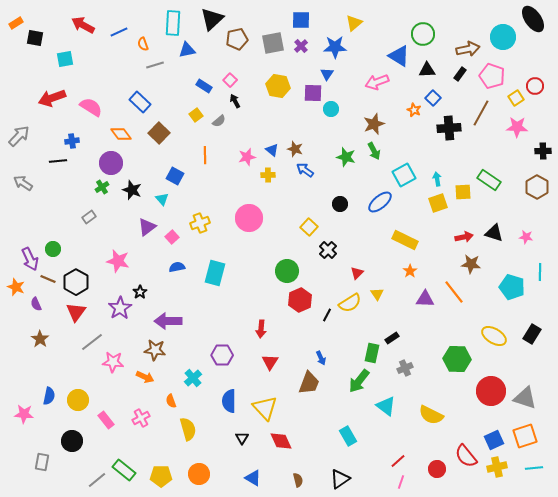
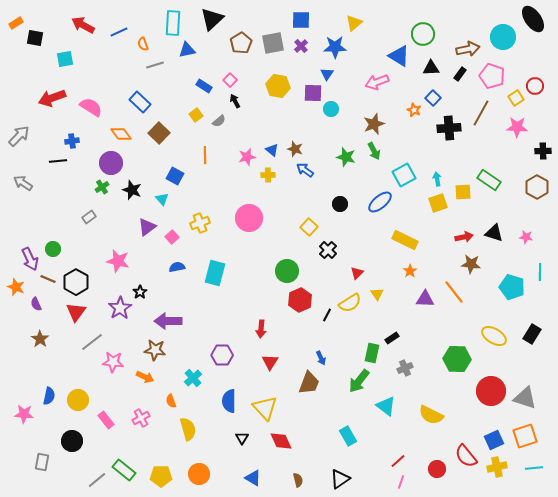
brown pentagon at (237, 39): moved 4 px right, 4 px down; rotated 20 degrees counterclockwise
black triangle at (427, 70): moved 4 px right, 2 px up
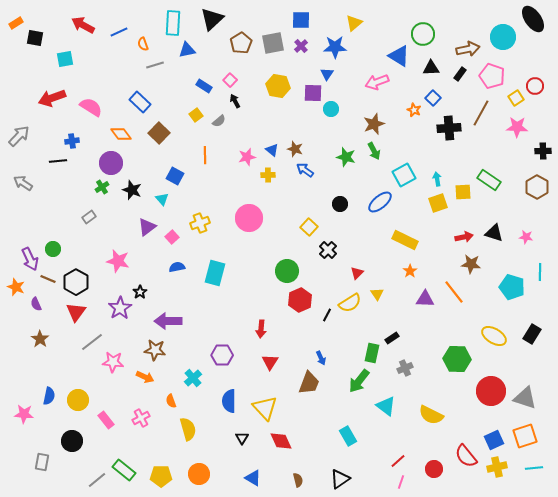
red circle at (437, 469): moved 3 px left
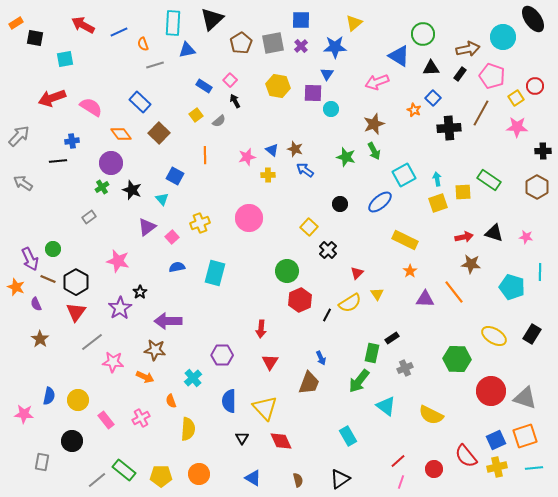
yellow semicircle at (188, 429): rotated 20 degrees clockwise
blue square at (494, 440): moved 2 px right
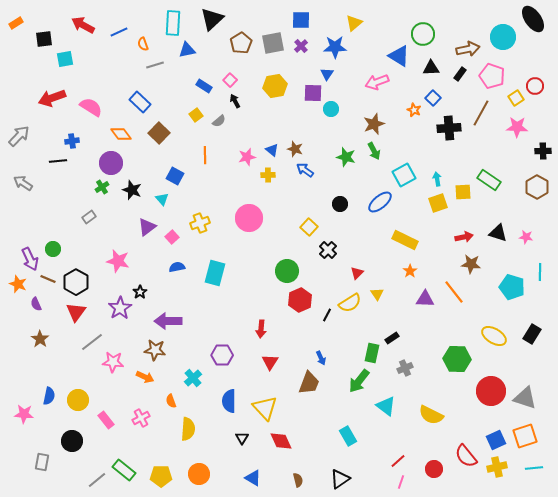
black square at (35, 38): moved 9 px right, 1 px down; rotated 18 degrees counterclockwise
yellow hexagon at (278, 86): moved 3 px left; rotated 20 degrees counterclockwise
black triangle at (494, 233): moved 4 px right
orange star at (16, 287): moved 2 px right, 3 px up
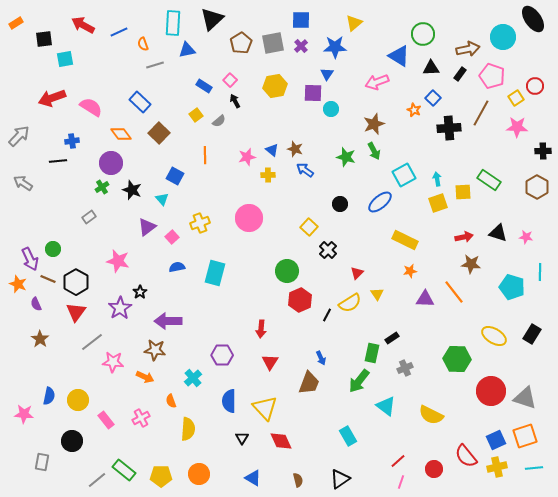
orange star at (410, 271): rotated 24 degrees clockwise
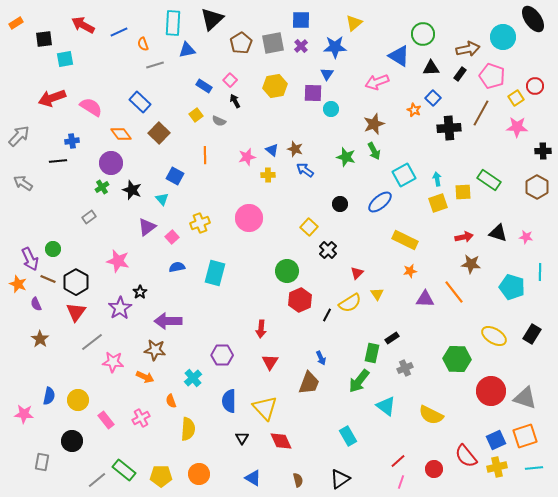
gray semicircle at (219, 121): rotated 64 degrees clockwise
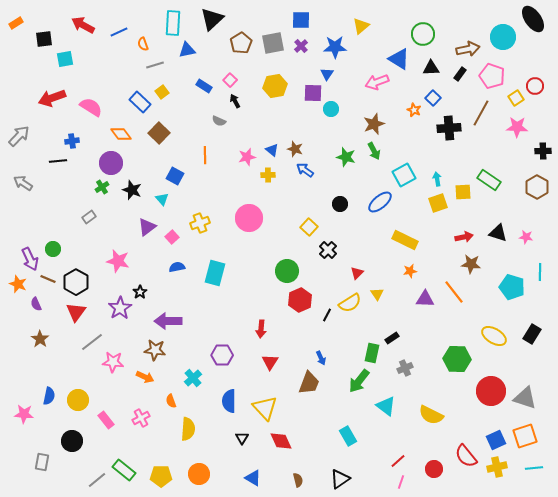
yellow triangle at (354, 23): moved 7 px right, 3 px down
blue triangle at (399, 56): moved 3 px down
yellow square at (196, 115): moved 34 px left, 23 px up
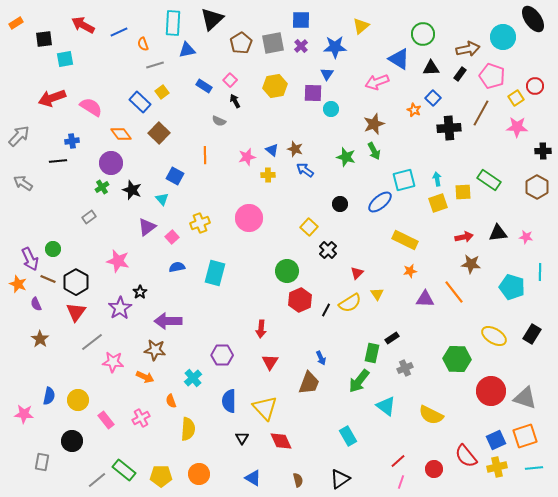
cyan square at (404, 175): moved 5 px down; rotated 15 degrees clockwise
black triangle at (498, 233): rotated 24 degrees counterclockwise
black line at (327, 315): moved 1 px left, 5 px up
